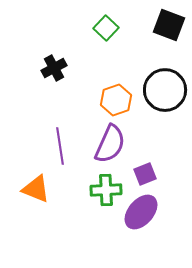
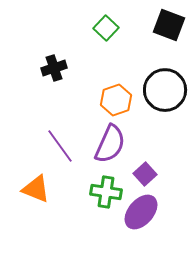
black cross: rotated 10 degrees clockwise
purple line: rotated 27 degrees counterclockwise
purple square: rotated 20 degrees counterclockwise
green cross: moved 2 px down; rotated 12 degrees clockwise
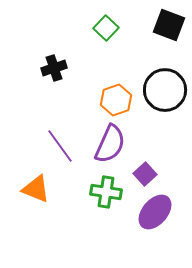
purple ellipse: moved 14 px right
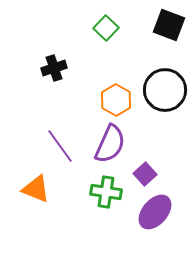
orange hexagon: rotated 12 degrees counterclockwise
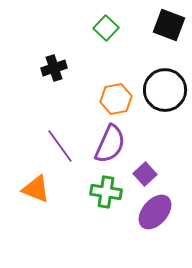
orange hexagon: moved 1 px up; rotated 20 degrees clockwise
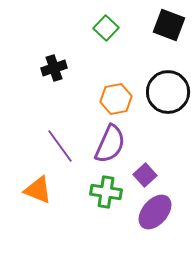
black circle: moved 3 px right, 2 px down
purple square: moved 1 px down
orange triangle: moved 2 px right, 1 px down
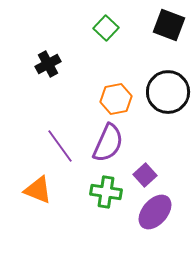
black cross: moved 6 px left, 4 px up; rotated 10 degrees counterclockwise
purple semicircle: moved 2 px left, 1 px up
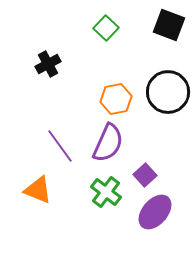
green cross: rotated 28 degrees clockwise
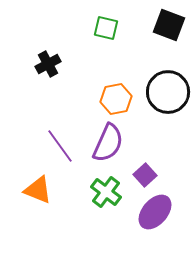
green square: rotated 30 degrees counterclockwise
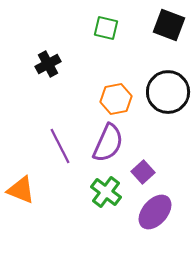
purple line: rotated 9 degrees clockwise
purple square: moved 2 px left, 3 px up
orange triangle: moved 17 px left
